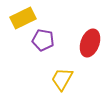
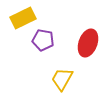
red ellipse: moved 2 px left
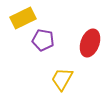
red ellipse: moved 2 px right
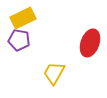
purple pentagon: moved 24 px left
yellow trapezoid: moved 8 px left, 6 px up
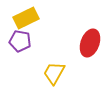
yellow rectangle: moved 3 px right
purple pentagon: moved 1 px right, 1 px down
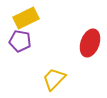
yellow trapezoid: moved 6 px down; rotated 15 degrees clockwise
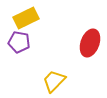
purple pentagon: moved 1 px left, 1 px down
yellow trapezoid: moved 2 px down
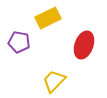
yellow rectangle: moved 22 px right
red ellipse: moved 6 px left, 2 px down
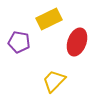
yellow rectangle: moved 1 px right, 1 px down
red ellipse: moved 7 px left, 3 px up
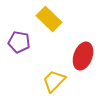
yellow rectangle: rotated 70 degrees clockwise
red ellipse: moved 6 px right, 14 px down
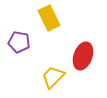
yellow rectangle: moved 1 px up; rotated 20 degrees clockwise
yellow trapezoid: moved 1 px left, 4 px up
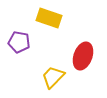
yellow rectangle: rotated 45 degrees counterclockwise
